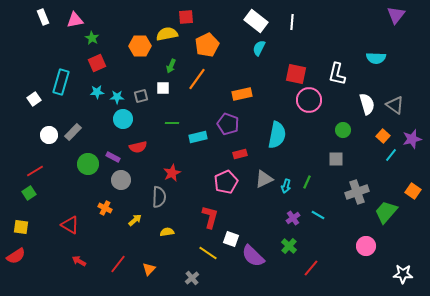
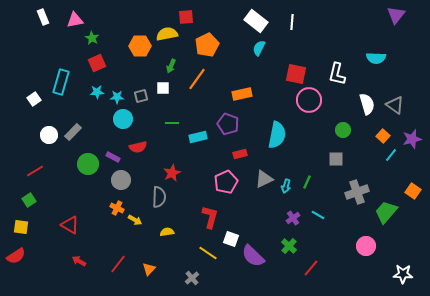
green square at (29, 193): moved 7 px down
orange cross at (105, 208): moved 12 px right
yellow arrow at (135, 220): rotated 72 degrees clockwise
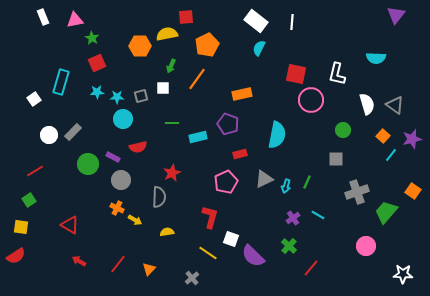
pink circle at (309, 100): moved 2 px right
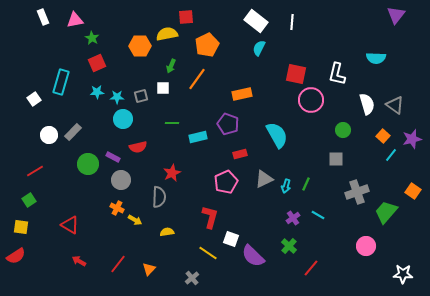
cyan semicircle at (277, 135): rotated 40 degrees counterclockwise
green line at (307, 182): moved 1 px left, 2 px down
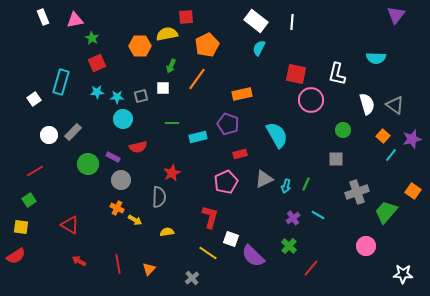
red line at (118, 264): rotated 48 degrees counterclockwise
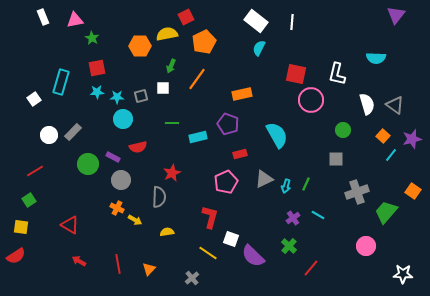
red square at (186, 17): rotated 21 degrees counterclockwise
orange pentagon at (207, 45): moved 3 px left, 3 px up
red square at (97, 63): moved 5 px down; rotated 12 degrees clockwise
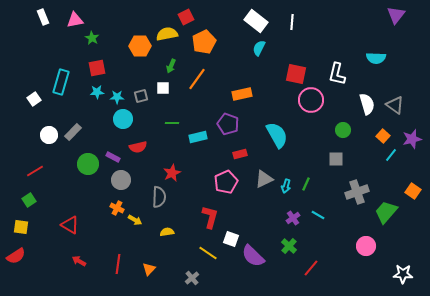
red line at (118, 264): rotated 18 degrees clockwise
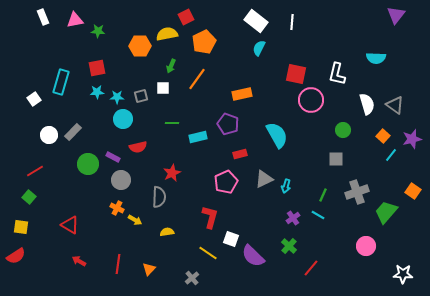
green star at (92, 38): moved 6 px right, 7 px up; rotated 24 degrees counterclockwise
green line at (306, 184): moved 17 px right, 11 px down
green square at (29, 200): moved 3 px up; rotated 16 degrees counterclockwise
